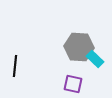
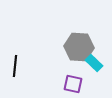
cyan rectangle: moved 1 px left, 4 px down
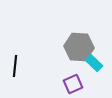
purple square: rotated 36 degrees counterclockwise
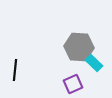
black line: moved 4 px down
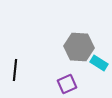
cyan rectangle: moved 5 px right; rotated 12 degrees counterclockwise
purple square: moved 6 px left
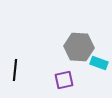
cyan rectangle: rotated 12 degrees counterclockwise
purple square: moved 3 px left, 4 px up; rotated 12 degrees clockwise
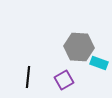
black line: moved 13 px right, 7 px down
purple square: rotated 18 degrees counterclockwise
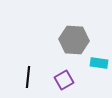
gray hexagon: moved 5 px left, 7 px up
cyan rectangle: rotated 12 degrees counterclockwise
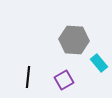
cyan rectangle: rotated 42 degrees clockwise
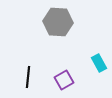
gray hexagon: moved 16 px left, 18 px up
cyan rectangle: rotated 12 degrees clockwise
